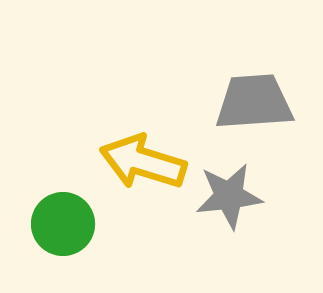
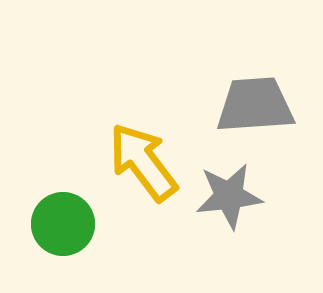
gray trapezoid: moved 1 px right, 3 px down
yellow arrow: rotated 36 degrees clockwise
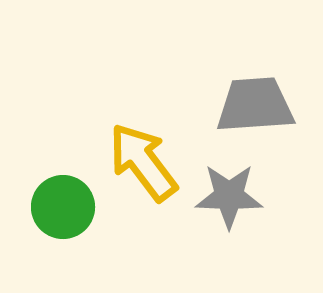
gray star: rotated 8 degrees clockwise
green circle: moved 17 px up
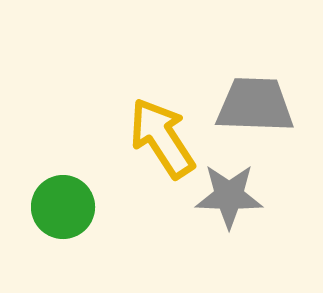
gray trapezoid: rotated 6 degrees clockwise
yellow arrow: moved 19 px right, 24 px up; rotated 4 degrees clockwise
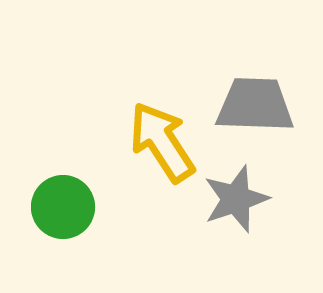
yellow arrow: moved 4 px down
gray star: moved 7 px right, 3 px down; rotated 20 degrees counterclockwise
